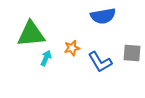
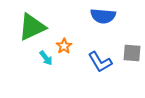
blue semicircle: rotated 15 degrees clockwise
green triangle: moved 1 px right, 7 px up; rotated 20 degrees counterclockwise
orange star: moved 8 px left, 2 px up; rotated 21 degrees counterclockwise
cyan arrow: rotated 119 degrees clockwise
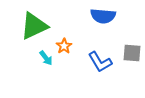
green triangle: moved 2 px right, 1 px up
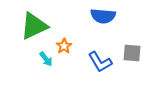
cyan arrow: moved 1 px down
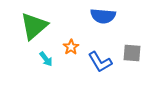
green triangle: rotated 16 degrees counterclockwise
orange star: moved 7 px right, 1 px down
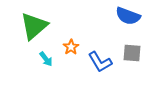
blue semicircle: moved 25 px right; rotated 15 degrees clockwise
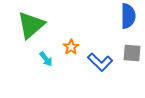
blue semicircle: rotated 110 degrees counterclockwise
green triangle: moved 3 px left, 1 px up
blue L-shape: rotated 15 degrees counterclockwise
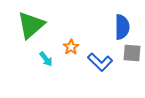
blue semicircle: moved 6 px left, 11 px down
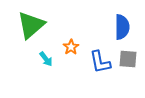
gray square: moved 4 px left, 6 px down
blue L-shape: rotated 35 degrees clockwise
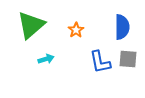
orange star: moved 5 px right, 17 px up
cyan arrow: rotated 70 degrees counterclockwise
